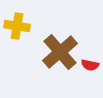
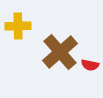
yellow cross: moved 1 px right; rotated 10 degrees counterclockwise
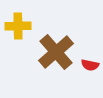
brown cross: moved 4 px left
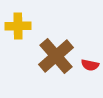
brown cross: moved 4 px down
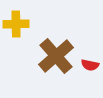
yellow cross: moved 2 px left, 2 px up
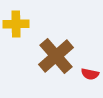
red semicircle: moved 9 px down
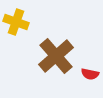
yellow cross: moved 2 px up; rotated 20 degrees clockwise
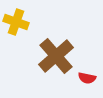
red semicircle: moved 3 px left, 4 px down
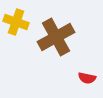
brown cross: moved 19 px up; rotated 12 degrees clockwise
